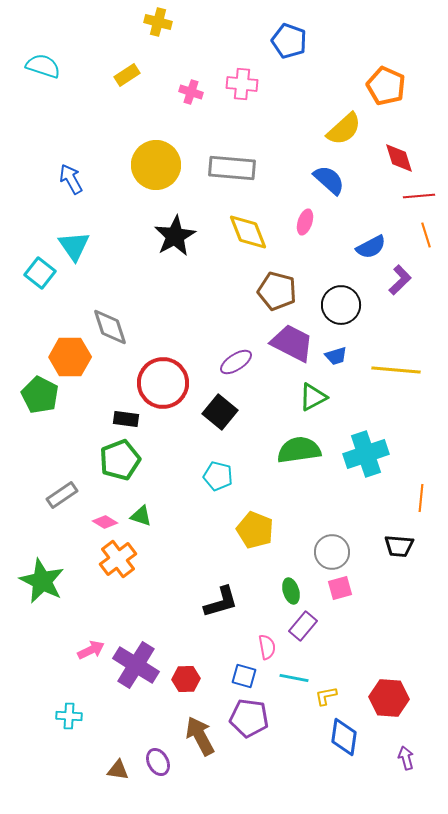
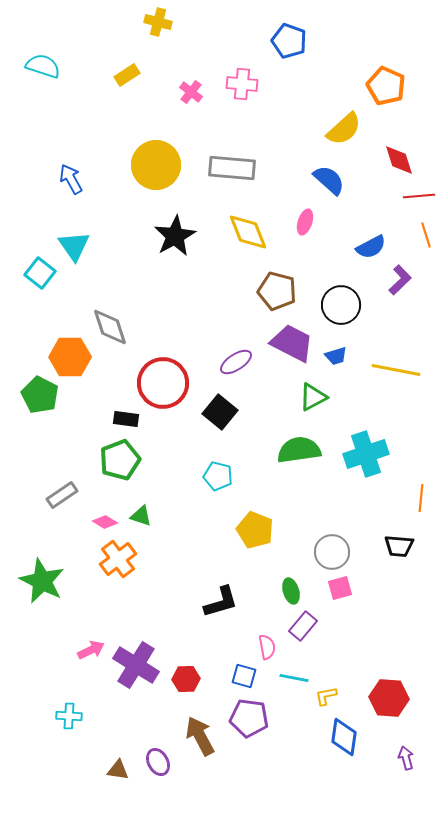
pink cross at (191, 92): rotated 20 degrees clockwise
red diamond at (399, 158): moved 2 px down
yellow line at (396, 370): rotated 6 degrees clockwise
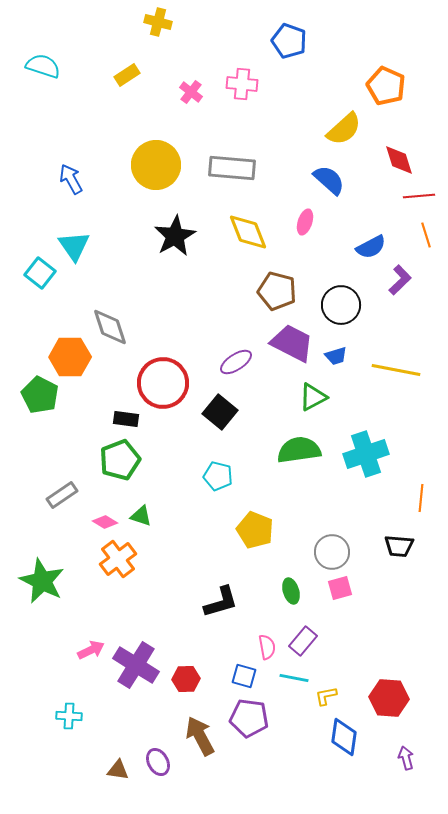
purple rectangle at (303, 626): moved 15 px down
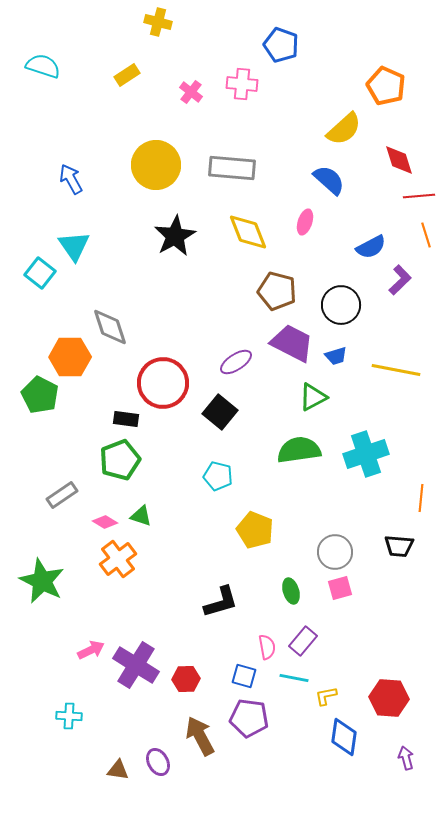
blue pentagon at (289, 41): moved 8 px left, 4 px down
gray circle at (332, 552): moved 3 px right
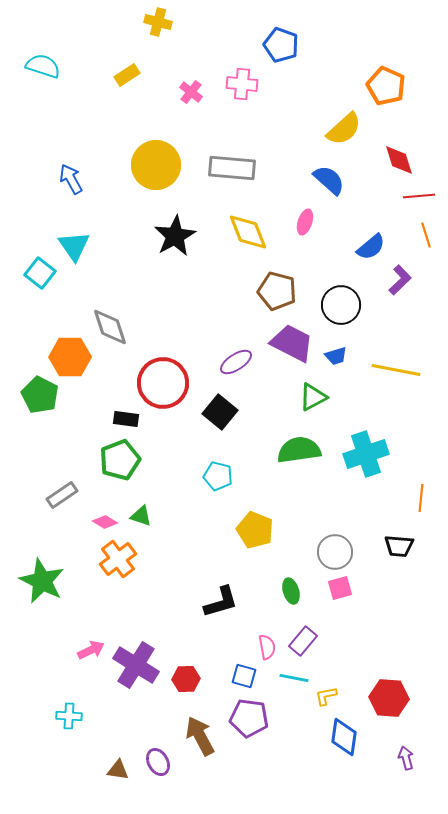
blue semicircle at (371, 247): rotated 12 degrees counterclockwise
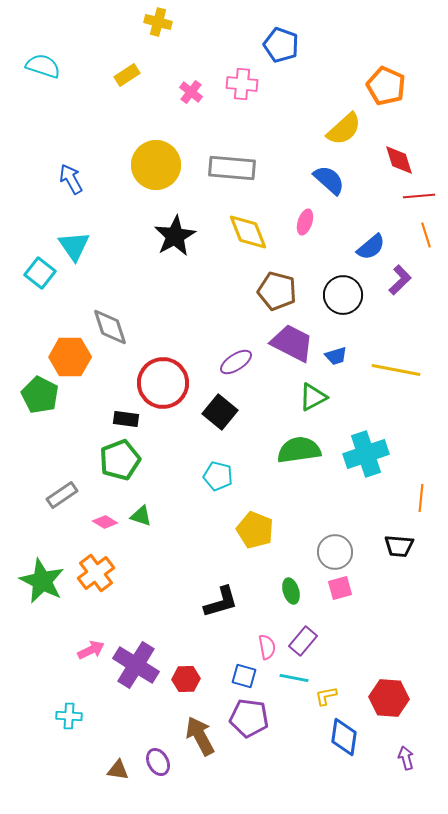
black circle at (341, 305): moved 2 px right, 10 px up
orange cross at (118, 559): moved 22 px left, 14 px down
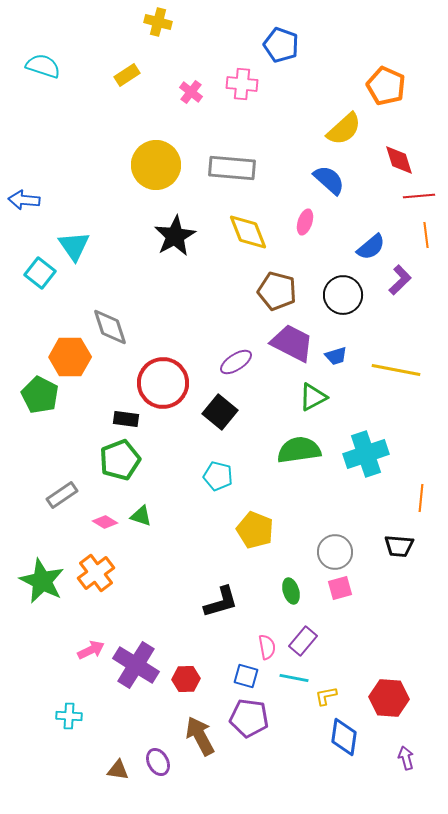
blue arrow at (71, 179): moved 47 px left, 21 px down; rotated 56 degrees counterclockwise
orange line at (426, 235): rotated 10 degrees clockwise
blue square at (244, 676): moved 2 px right
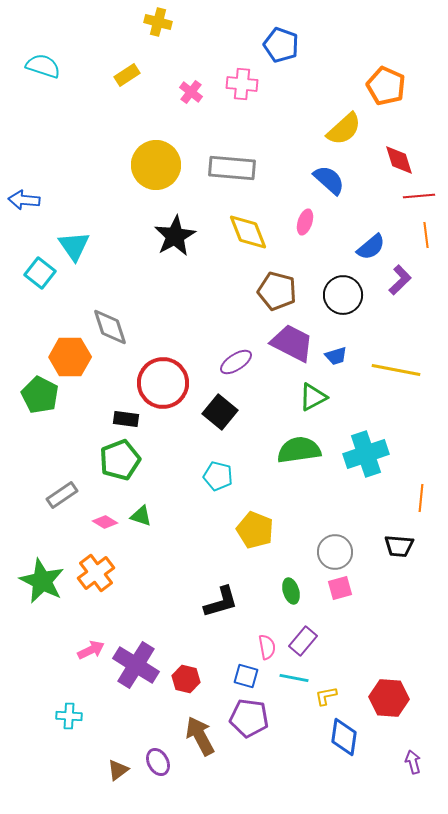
red hexagon at (186, 679): rotated 16 degrees clockwise
purple arrow at (406, 758): moved 7 px right, 4 px down
brown triangle at (118, 770): rotated 45 degrees counterclockwise
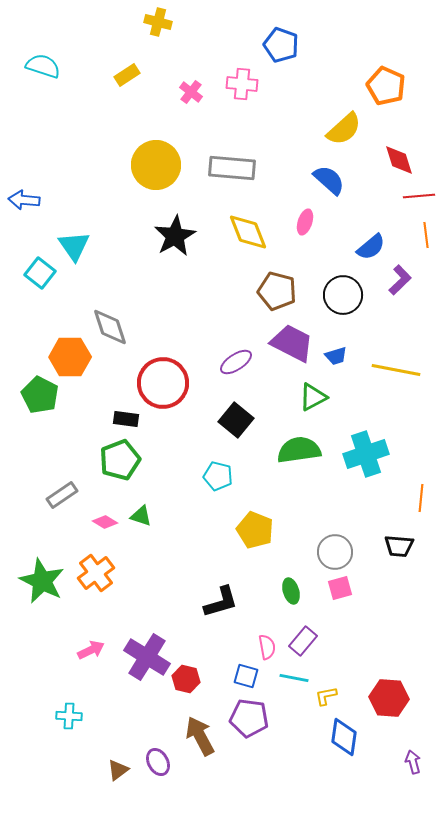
black square at (220, 412): moved 16 px right, 8 px down
purple cross at (136, 665): moved 11 px right, 8 px up
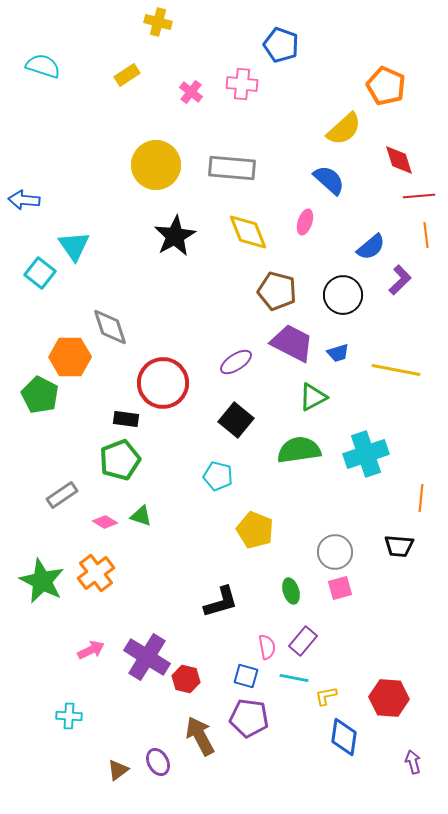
blue trapezoid at (336, 356): moved 2 px right, 3 px up
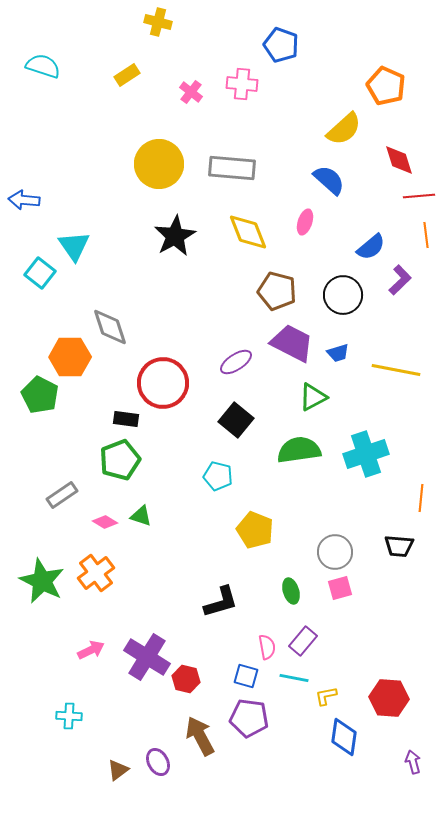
yellow circle at (156, 165): moved 3 px right, 1 px up
